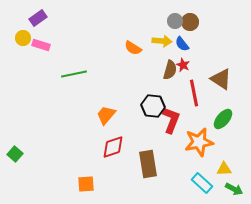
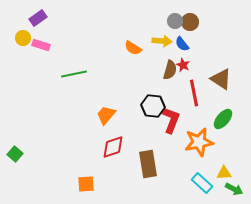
yellow triangle: moved 4 px down
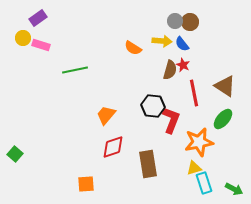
green line: moved 1 px right, 4 px up
brown triangle: moved 4 px right, 7 px down
yellow triangle: moved 30 px left, 5 px up; rotated 14 degrees counterclockwise
cyan rectangle: moved 2 px right; rotated 30 degrees clockwise
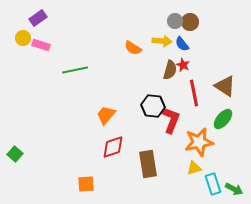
cyan rectangle: moved 9 px right, 1 px down
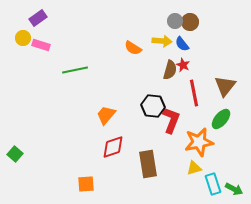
brown triangle: rotated 35 degrees clockwise
green ellipse: moved 2 px left
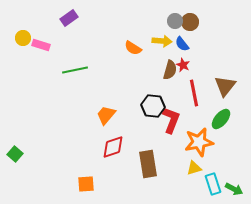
purple rectangle: moved 31 px right
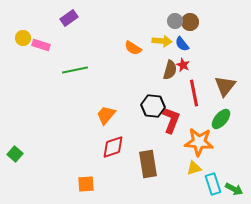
orange star: rotated 16 degrees clockwise
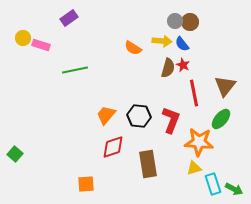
brown semicircle: moved 2 px left, 2 px up
black hexagon: moved 14 px left, 10 px down
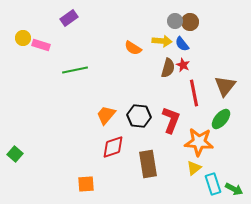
yellow triangle: rotated 21 degrees counterclockwise
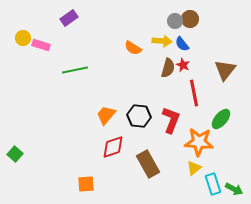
brown circle: moved 3 px up
brown triangle: moved 16 px up
brown rectangle: rotated 20 degrees counterclockwise
